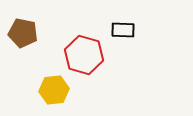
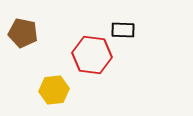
red hexagon: moved 8 px right; rotated 9 degrees counterclockwise
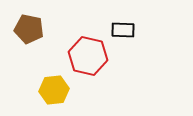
brown pentagon: moved 6 px right, 4 px up
red hexagon: moved 4 px left, 1 px down; rotated 6 degrees clockwise
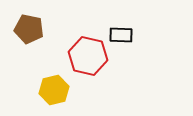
black rectangle: moved 2 px left, 5 px down
yellow hexagon: rotated 8 degrees counterclockwise
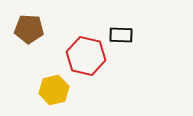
brown pentagon: rotated 8 degrees counterclockwise
red hexagon: moved 2 px left
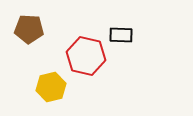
yellow hexagon: moved 3 px left, 3 px up
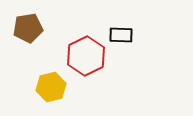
brown pentagon: moved 1 px left, 1 px up; rotated 12 degrees counterclockwise
red hexagon: rotated 21 degrees clockwise
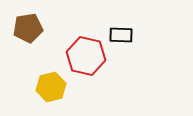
red hexagon: rotated 21 degrees counterclockwise
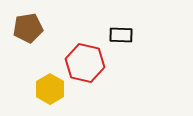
red hexagon: moved 1 px left, 7 px down
yellow hexagon: moved 1 px left, 2 px down; rotated 16 degrees counterclockwise
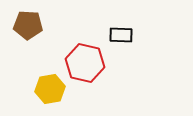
brown pentagon: moved 3 px up; rotated 12 degrees clockwise
yellow hexagon: rotated 20 degrees clockwise
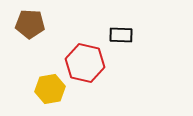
brown pentagon: moved 2 px right, 1 px up
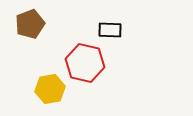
brown pentagon: rotated 24 degrees counterclockwise
black rectangle: moved 11 px left, 5 px up
